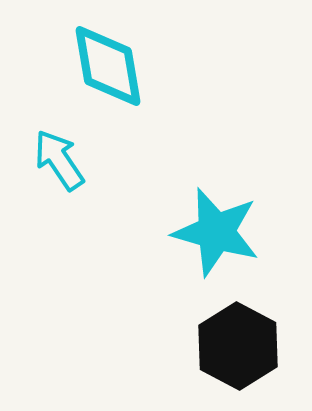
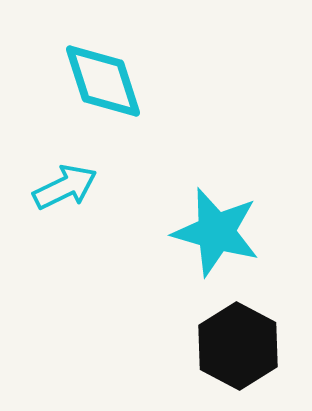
cyan diamond: moved 5 px left, 15 px down; rotated 8 degrees counterclockwise
cyan arrow: moved 6 px right, 27 px down; rotated 98 degrees clockwise
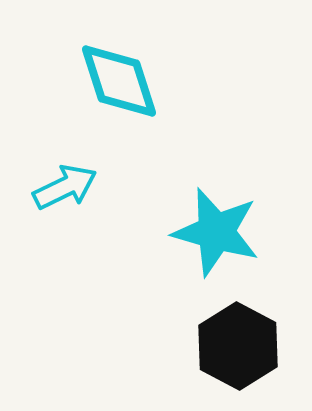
cyan diamond: moved 16 px right
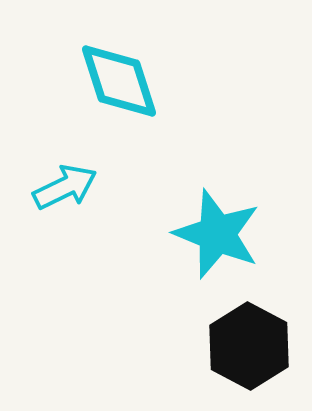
cyan star: moved 1 px right, 2 px down; rotated 6 degrees clockwise
black hexagon: moved 11 px right
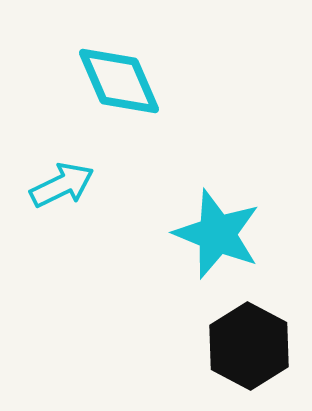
cyan diamond: rotated 6 degrees counterclockwise
cyan arrow: moved 3 px left, 2 px up
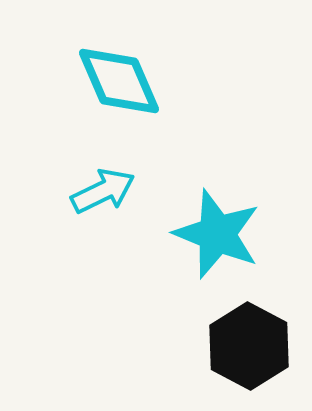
cyan arrow: moved 41 px right, 6 px down
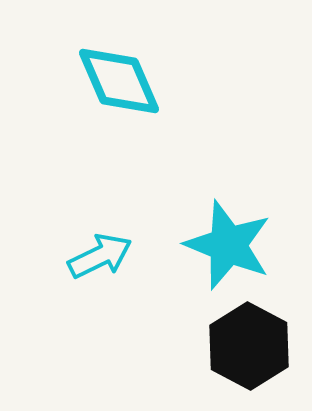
cyan arrow: moved 3 px left, 65 px down
cyan star: moved 11 px right, 11 px down
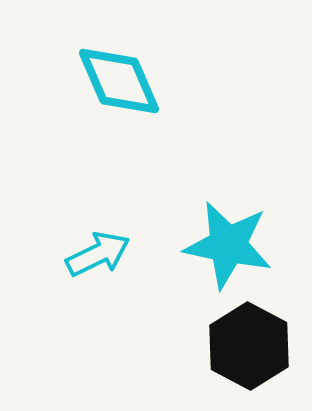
cyan star: rotated 10 degrees counterclockwise
cyan arrow: moved 2 px left, 2 px up
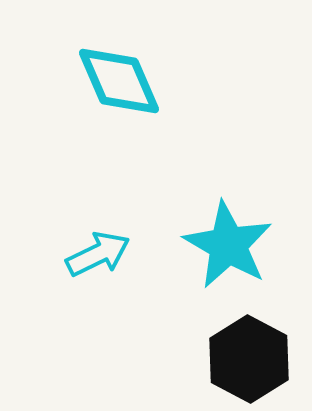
cyan star: rotated 18 degrees clockwise
black hexagon: moved 13 px down
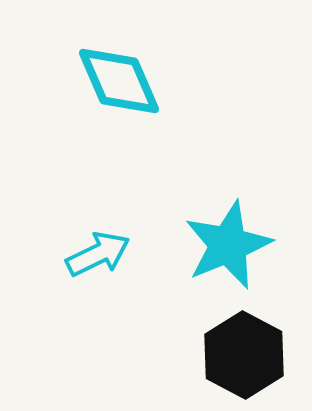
cyan star: rotated 20 degrees clockwise
black hexagon: moved 5 px left, 4 px up
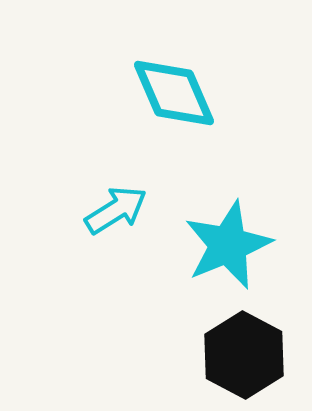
cyan diamond: moved 55 px right, 12 px down
cyan arrow: moved 18 px right, 44 px up; rotated 6 degrees counterclockwise
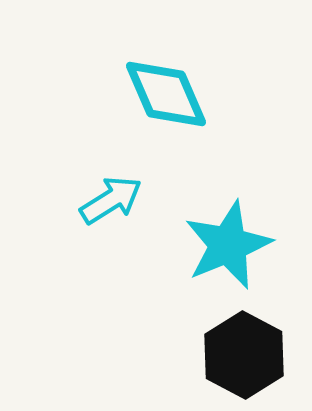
cyan diamond: moved 8 px left, 1 px down
cyan arrow: moved 5 px left, 10 px up
